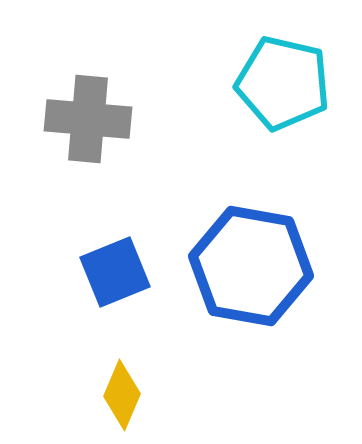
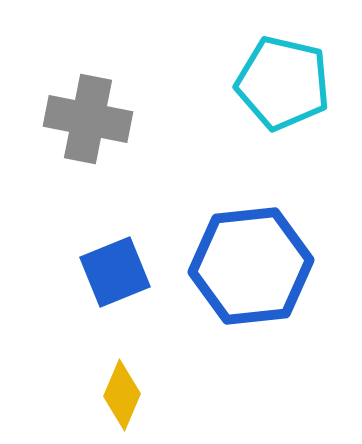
gray cross: rotated 6 degrees clockwise
blue hexagon: rotated 16 degrees counterclockwise
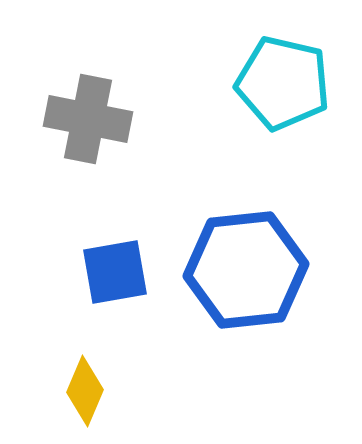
blue hexagon: moved 5 px left, 4 px down
blue square: rotated 12 degrees clockwise
yellow diamond: moved 37 px left, 4 px up
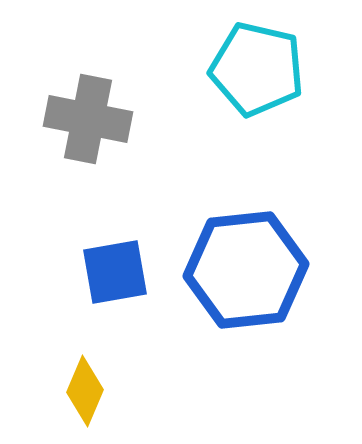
cyan pentagon: moved 26 px left, 14 px up
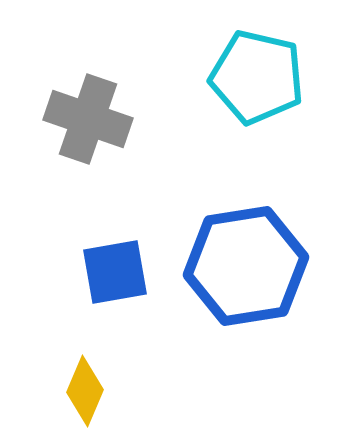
cyan pentagon: moved 8 px down
gray cross: rotated 8 degrees clockwise
blue hexagon: moved 4 px up; rotated 3 degrees counterclockwise
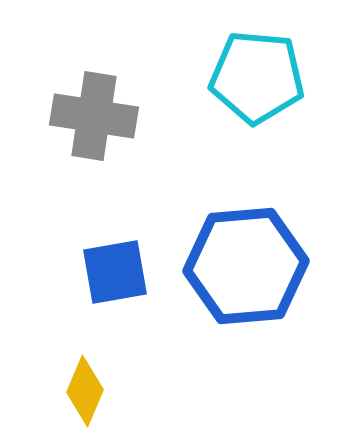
cyan pentagon: rotated 8 degrees counterclockwise
gray cross: moved 6 px right, 3 px up; rotated 10 degrees counterclockwise
blue hexagon: rotated 4 degrees clockwise
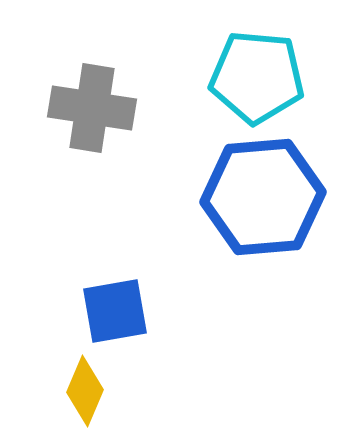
gray cross: moved 2 px left, 8 px up
blue hexagon: moved 17 px right, 69 px up
blue square: moved 39 px down
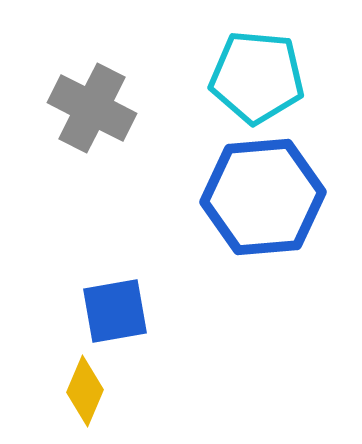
gray cross: rotated 18 degrees clockwise
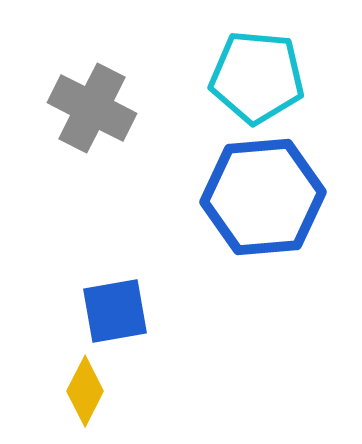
yellow diamond: rotated 4 degrees clockwise
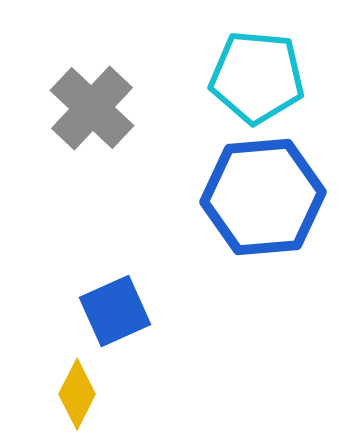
gray cross: rotated 16 degrees clockwise
blue square: rotated 14 degrees counterclockwise
yellow diamond: moved 8 px left, 3 px down
